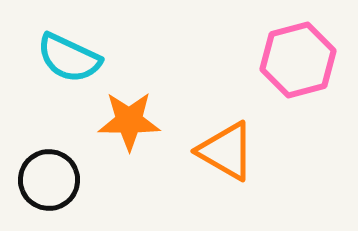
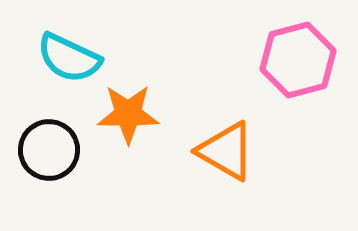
orange star: moved 1 px left, 7 px up
black circle: moved 30 px up
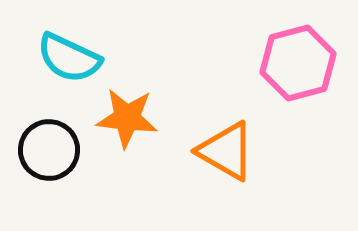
pink hexagon: moved 3 px down
orange star: moved 1 px left, 4 px down; rotated 6 degrees clockwise
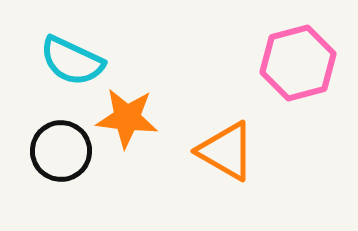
cyan semicircle: moved 3 px right, 3 px down
black circle: moved 12 px right, 1 px down
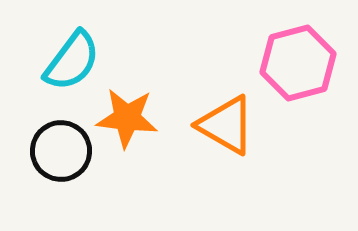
cyan semicircle: rotated 78 degrees counterclockwise
orange triangle: moved 26 px up
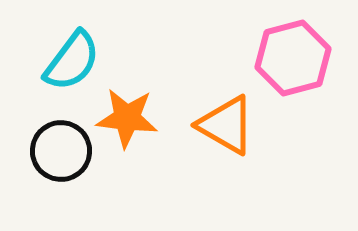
pink hexagon: moved 5 px left, 5 px up
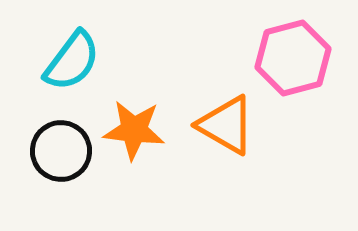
orange star: moved 7 px right, 12 px down
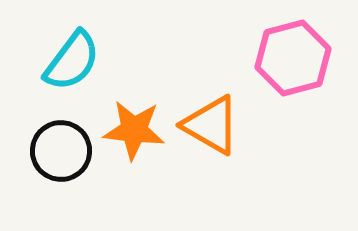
orange triangle: moved 15 px left
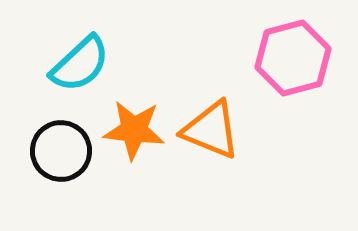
cyan semicircle: moved 8 px right, 3 px down; rotated 10 degrees clockwise
orange triangle: moved 5 px down; rotated 8 degrees counterclockwise
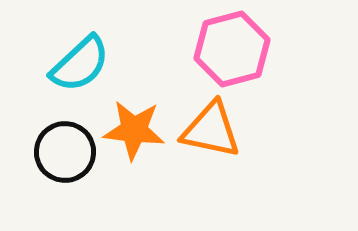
pink hexagon: moved 61 px left, 9 px up
orange triangle: rotated 10 degrees counterclockwise
black circle: moved 4 px right, 1 px down
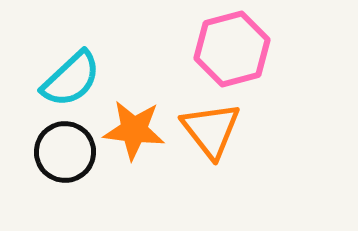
cyan semicircle: moved 9 px left, 15 px down
orange triangle: rotated 40 degrees clockwise
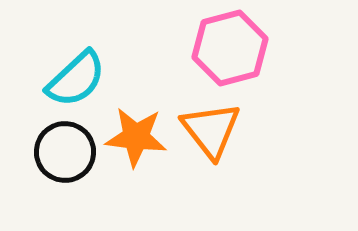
pink hexagon: moved 2 px left, 1 px up
cyan semicircle: moved 5 px right
orange star: moved 2 px right, 7 px down
